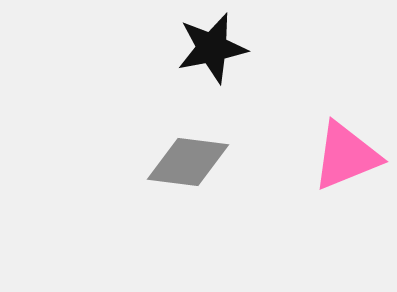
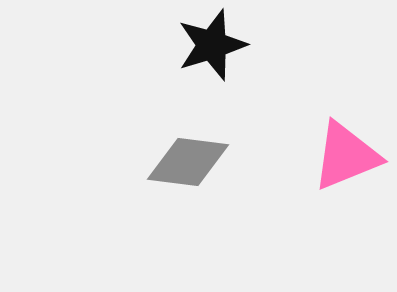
black star: moved 3 px up; rotated 6 degrees counterclockwise
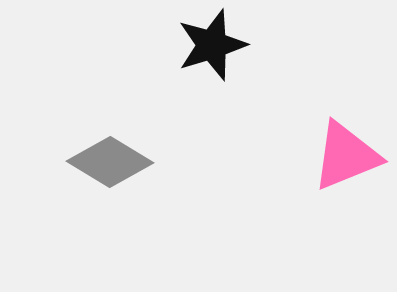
gray diamond: moved 78 px left; rotated 24 degrees clockwise
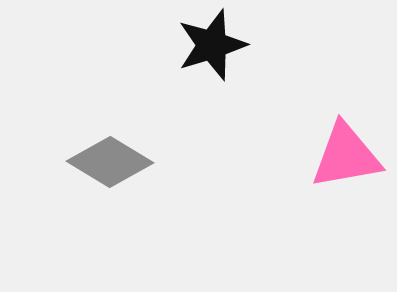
pink triangle: rotated 12 degrees clockwise
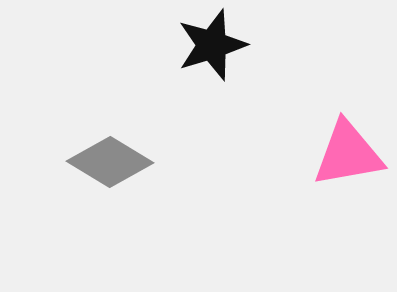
pink triangle: moved 2 px right, 2 px up
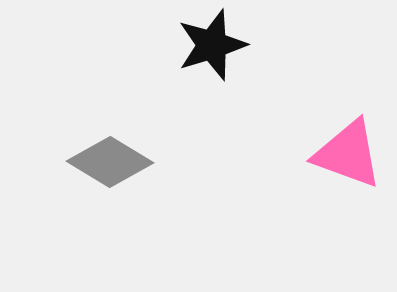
pink triangle: rotated 30 degrees clockwise
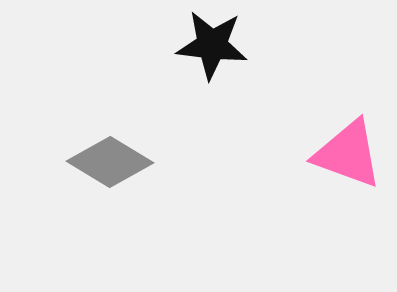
black star: rotated 24 degrees clockwise
